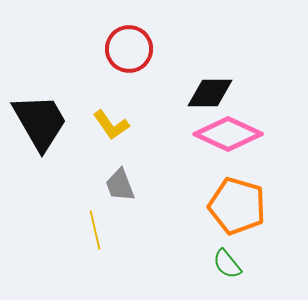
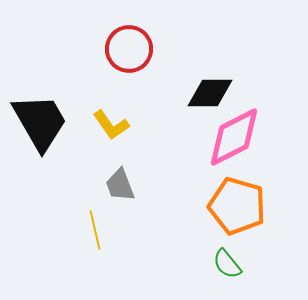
pink diamond: moved 6 px right, 3 px down; rotated 52 degrees counterclockwise
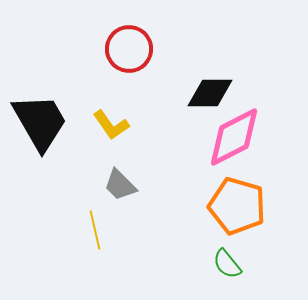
gray trapezoid: rotated 24 degrees counterclockwise
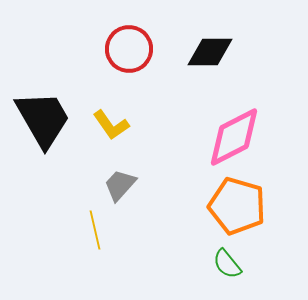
black diamond: moved 41 px up
black trapezoid: moved 3 px right, 3 px up
gray trapezoid: rotated 87 degrees clockwise
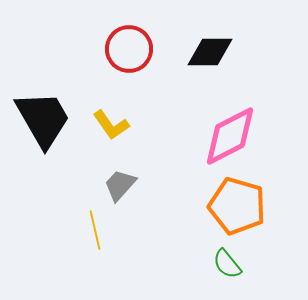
pink diamond: moved 4 px left, 1 px up
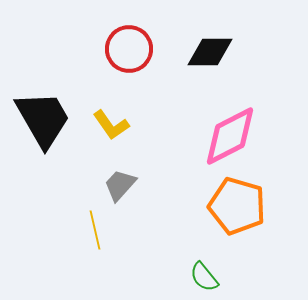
green semicircle: moved 23 px left, 13 px down
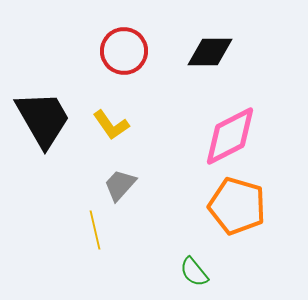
red circle: moved 5 px left, 2 px down
green semicircle: moved 10 px left, 5 px up
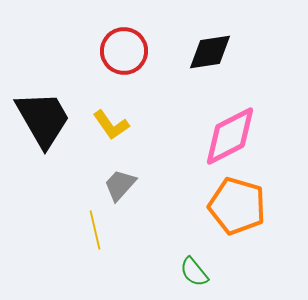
black diamond: rotated 9 degrees counterclockwise
